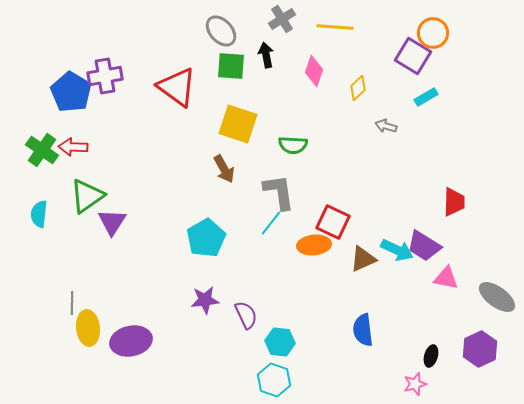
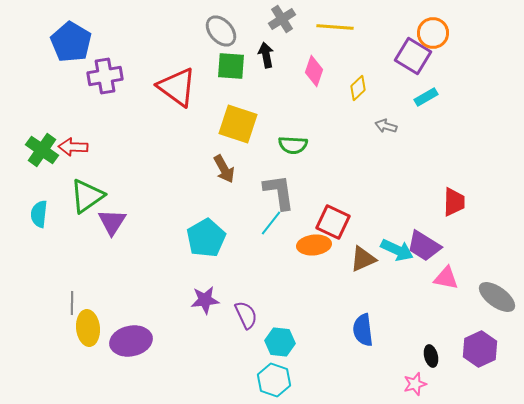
blue pentagon at (71, 92): moved 50 px up
black ellipse at (431, 356): rotated 30 degrees counterclockwise
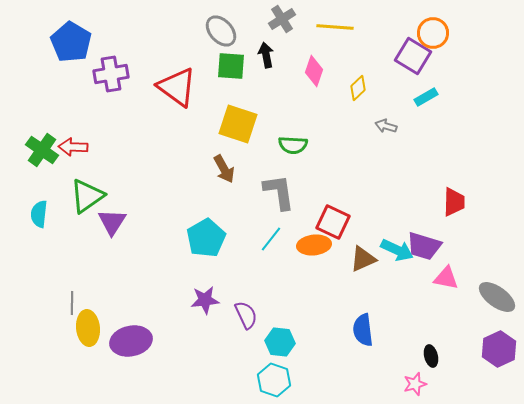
purple cross at (105, 76): moved 6 px right, 2 px up
cyan line at (271, 223): moved 16 px down
purple trapezoid at (424, 246): rotated 15 degrees counterclockwise
purple hexagon at (480, 349): moved 19 px right
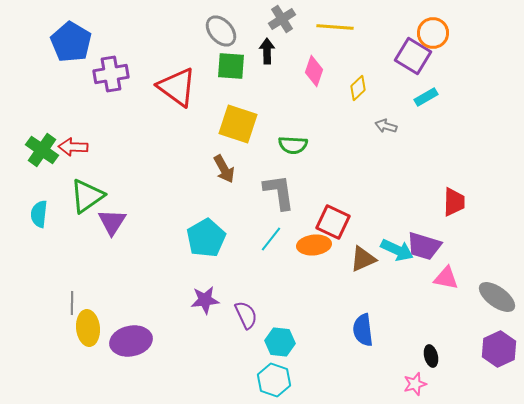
black arrow at (266, 55): moved 1 px right, 4 px up; rotated 10 degrees clockwise
